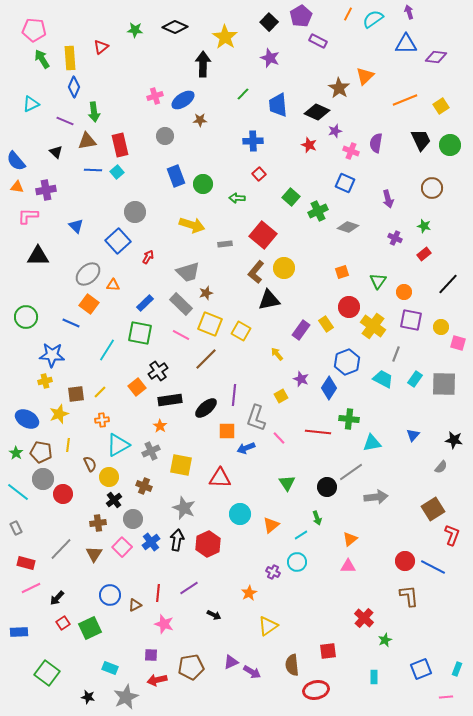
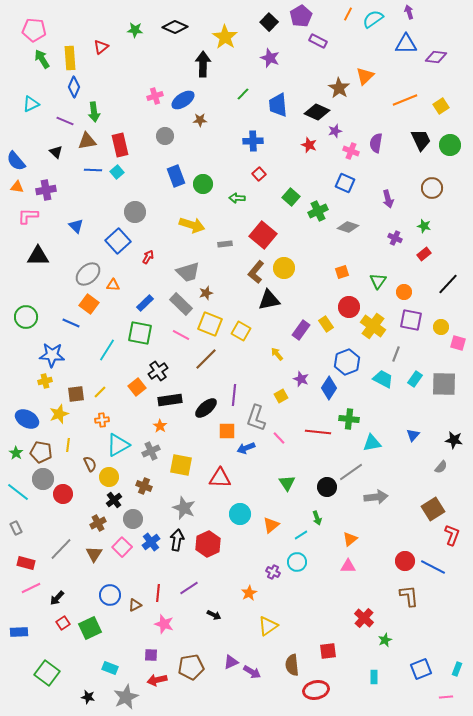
brown cross at (98, 523): rotated 21 degrees counterclockwise
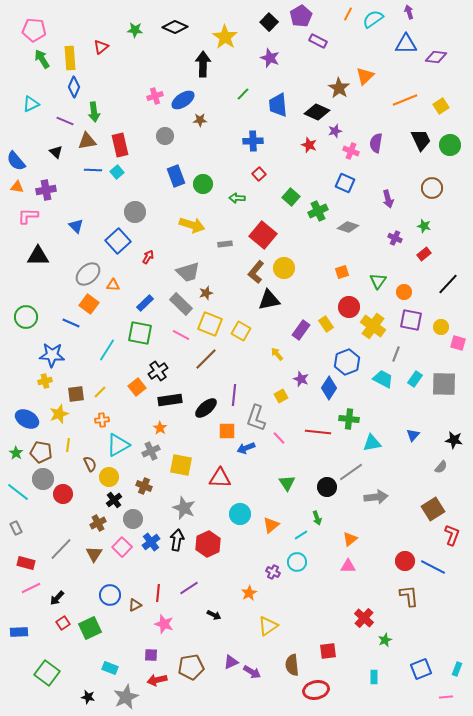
orange star at (160, 426): moved 2 px down
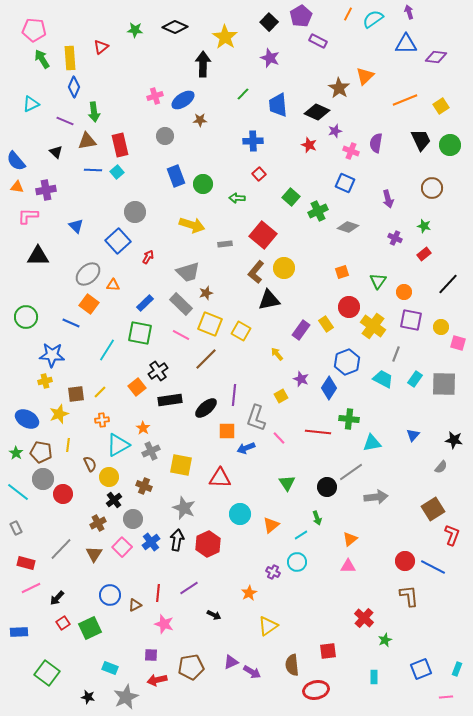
orange star at (160, 428): moved 17 px left
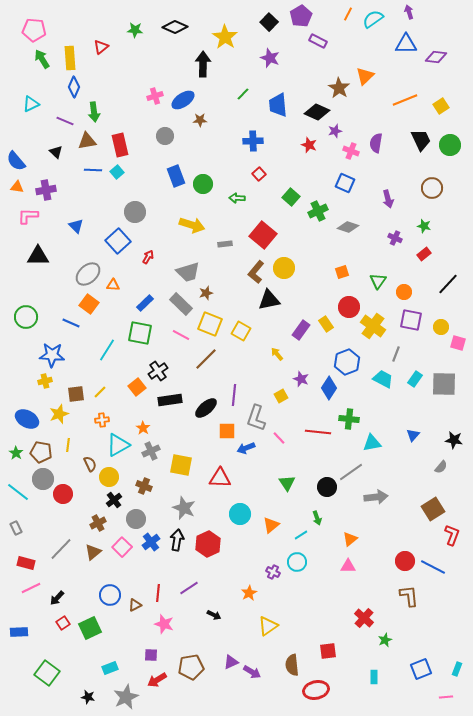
gray circle at (133, 519): moved 3 px right
brown triangle at (94, 554): moved 1 px left, 2 px up; rotated 18 degrees clockwise
cyan rectangle at (110, 668): rotated 42 degrees counterclockwise
red arrow at (157, 680): rotated 18 degrees counterclockwise
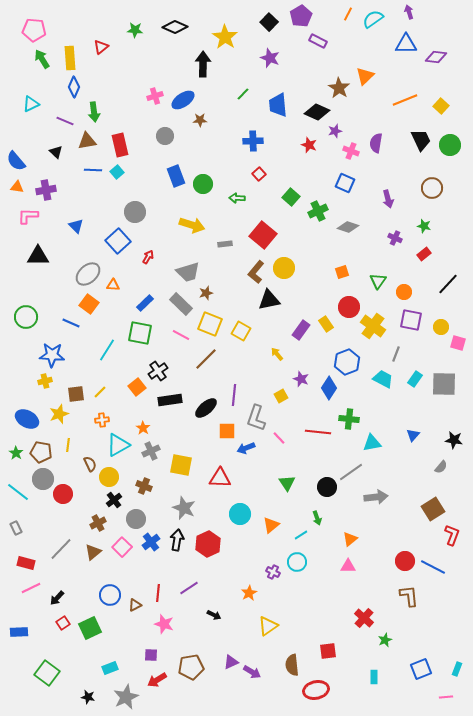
yellow square at (441, 106): rotated 14 degrees counterclockwise
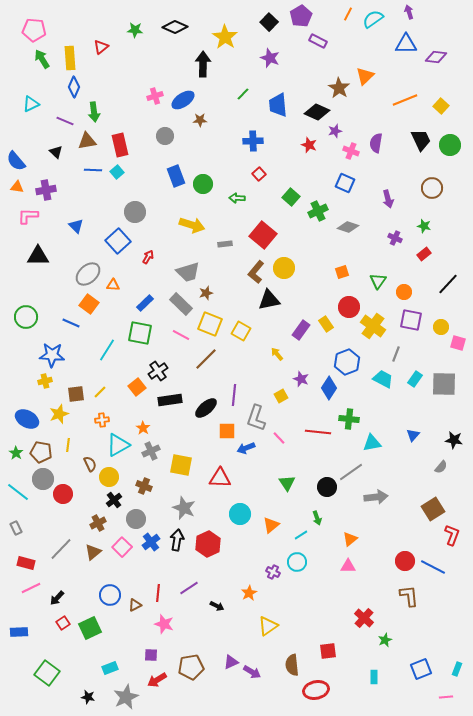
black arrow at (214, 615): moved 3 px right, 9 px up
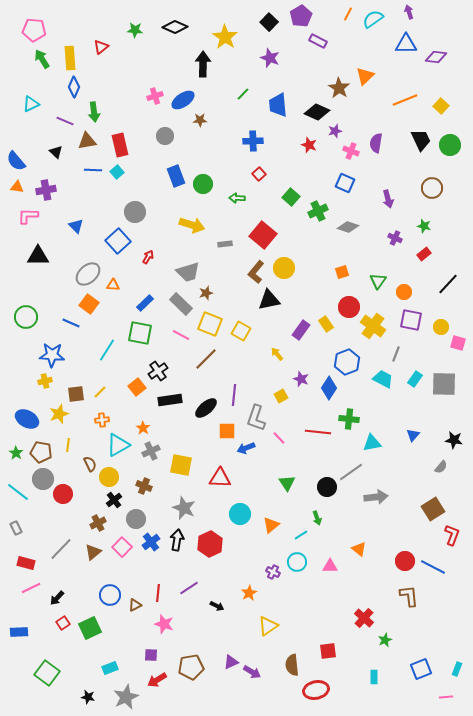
orange triangle at (350, 539): moved 9 px right, 10 px down; rotated 42 degrees counterclockwise
red hexagon at (208, 544): moved 2 px right
pink triangle at (348, 566): moved 18 px left
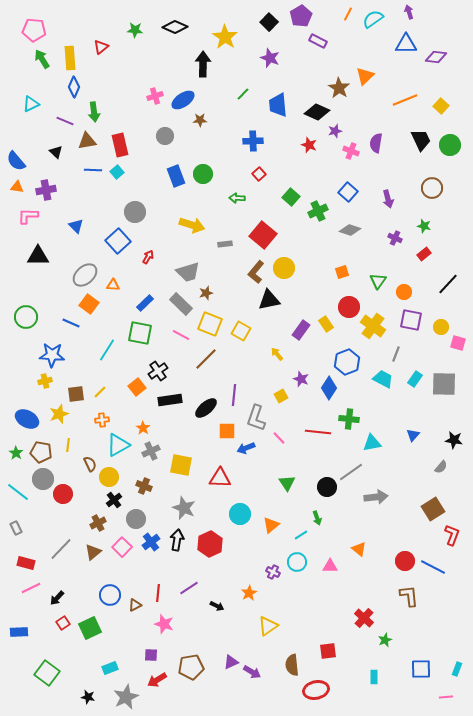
blue square at (345, 183): moved 3 px right, 9 px down; rotated 18 degrees clockwise
green circle at (203, 184): moved 10 px up
gray diamond at (348, 227): moved 2 px right, 3 px down
gray ellipse at (88, 274): moved 3 px left, 1 px down
blue square at (421, 669): rotated 20 degrees clockwise
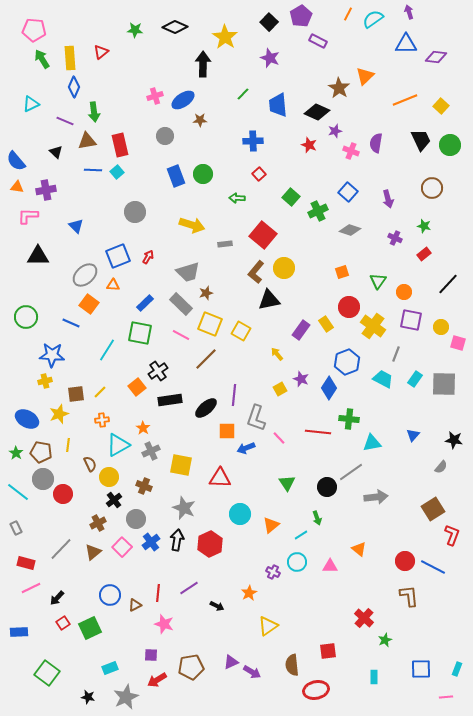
red triangle at (101, 47): moved 5 px down
blue square at (118, 241): moved 15 px down; rotated 20 degrees clockwise
yellow square at (281, 396): moved 1 px left, 7 px up
